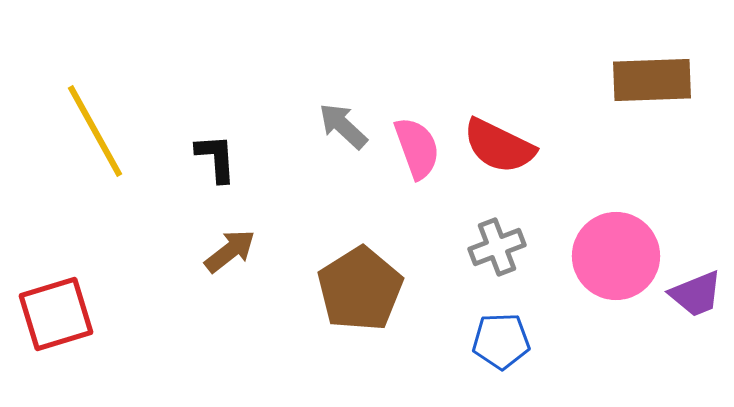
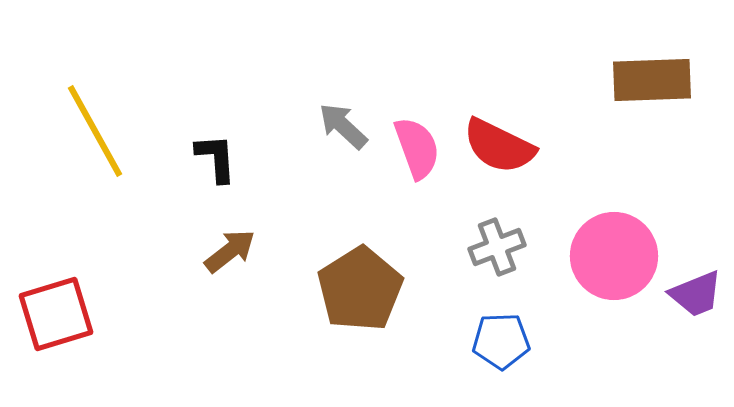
pink circle: moved 2 px left
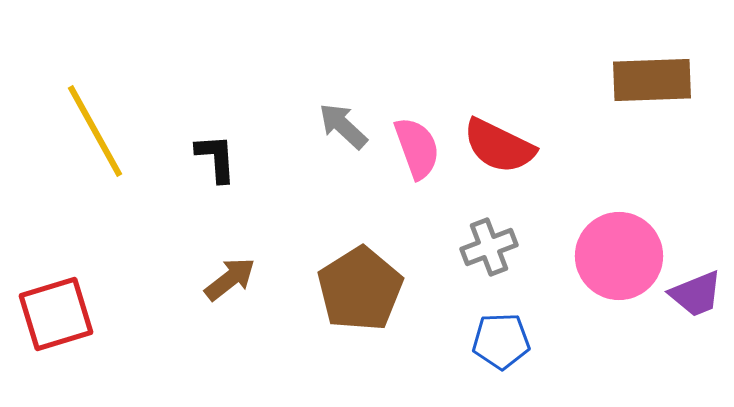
gray cross: moved 8 px left
brown arrow: moved 28 px down
pink circle: moved 5 px right
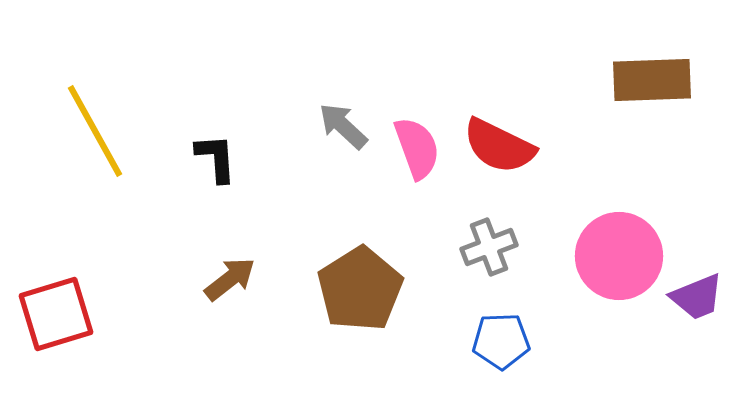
purple trapezoid: moved 1 px right, 3 px down
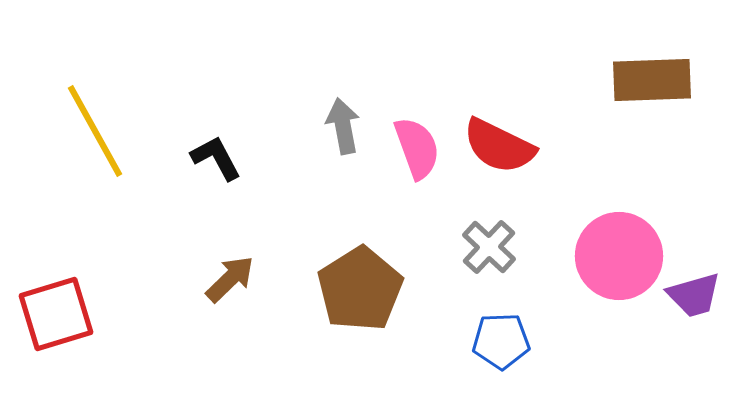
gray arrow: rotated 36 degrees clockwise
black L-shape: rotated 24 degrees counterclockwise
gray cross: rotated 26 degrees counterclockwise
brown arrow: rotated 6 degrees counterclockwise
purple trapezoid: moved 3 px left, 2 px up; rotated 6 degrees clockwise
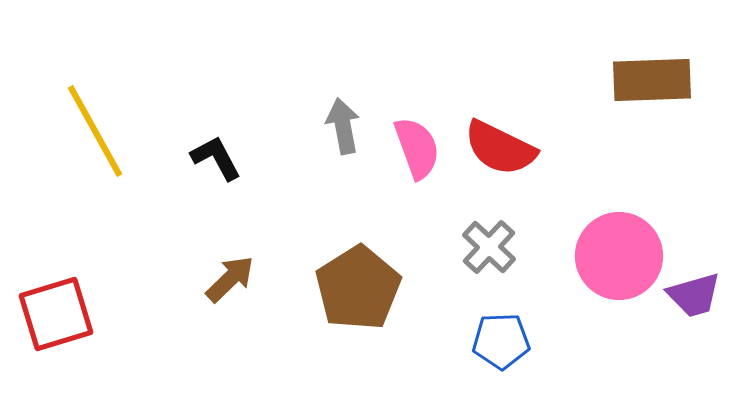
red semicircle: moved 1 px right, 2 px down
brown pentagon: moved 2 px left, 1 px up
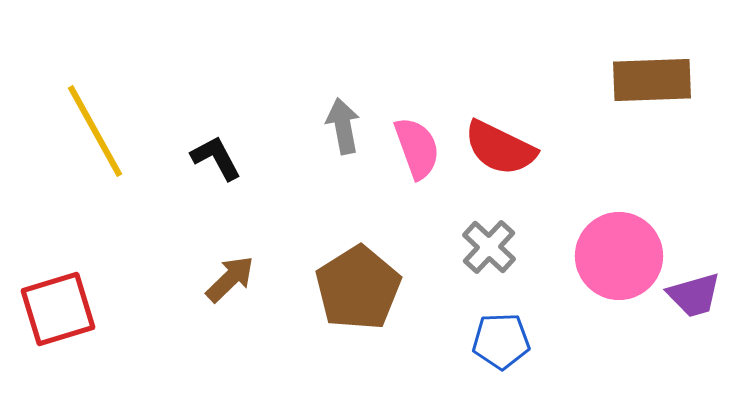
red square: moved 2 px right, 5 px up
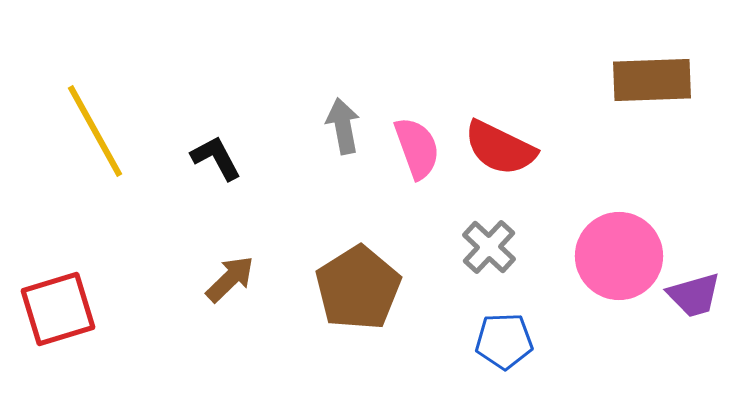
blue pentagon: moved 3 px right
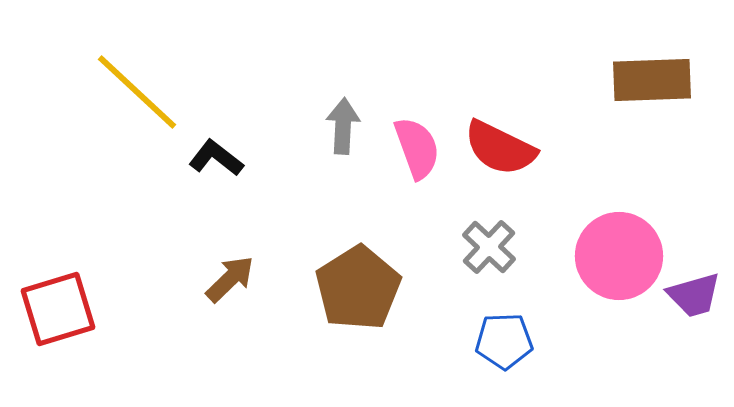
gray arrow: rotated 14 degrees clockwise
yellow line: moved 42 px right, 39 px up; rotated 18 degrees counterclockwise
black L-shape: rotated 24 degrees counterclockwise
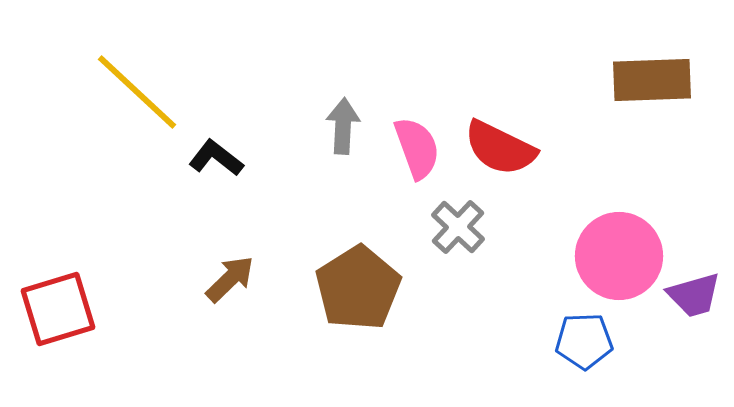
gray cross: moved 31 px left, 20 px up
blue pentagon: moved 80 px right
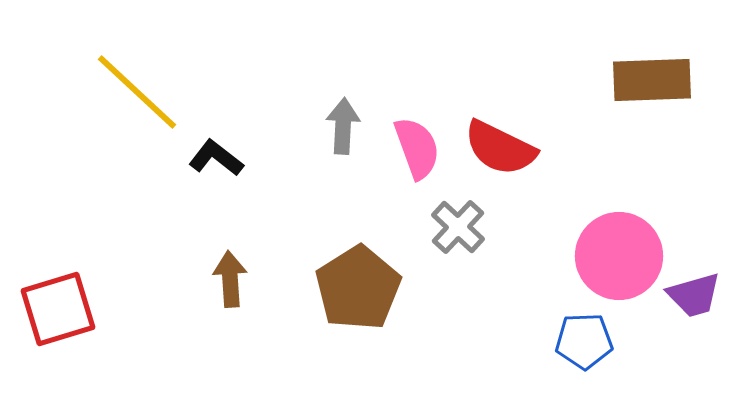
brown arrow: rotated 50 degrees counterclockwise
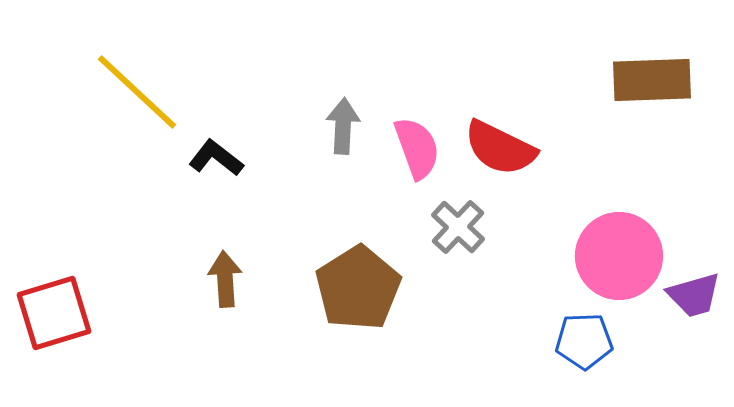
brown arrow: moved 5 px left
red square: moved 4 px left, 4 px down
